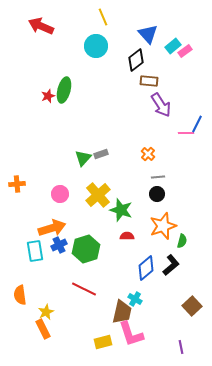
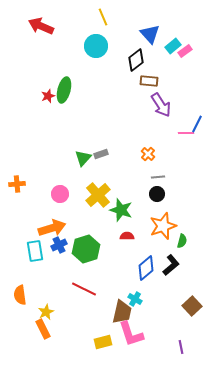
blue triangle at (148, 34): moved 2 px right
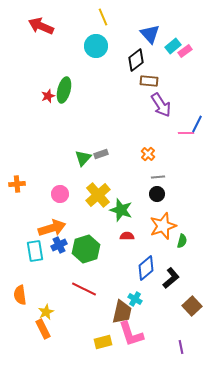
black L-shape at (171, 265): moved 13 px down
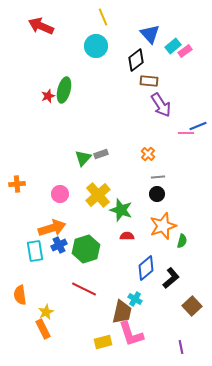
blue line at (197, 124): moved 1 px right, 2 px down; rotated 42 degrees clockwise
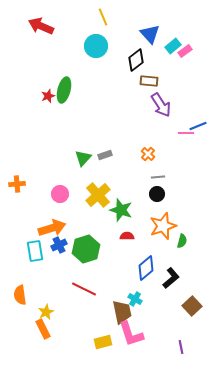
gray rectangle at (101, 154): moved 4 px right, 1 px down
brown trapezoid at (122, 312): rotated 25 degrees counterclockwise
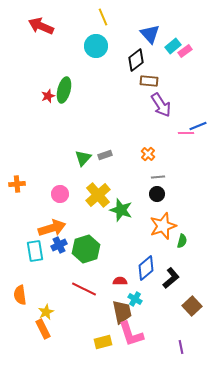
red semicircle at (127, 236): moved 7 px left, 45 px down
